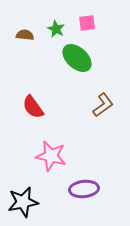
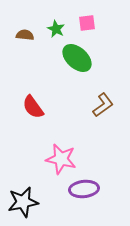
pink star: moved 10 px right, 3 px down
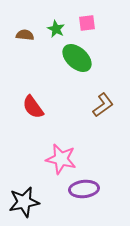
black star: moved 1 px right
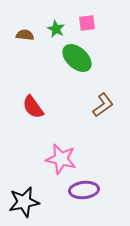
purple ellipse: moved 1 px down
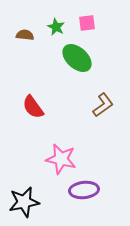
green star: moved 2 px up
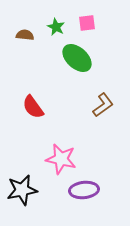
black star: moved 2 px left, 12 px up
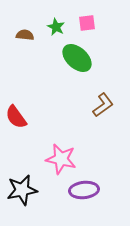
red semicircle: moved 17 px left, 10 px down
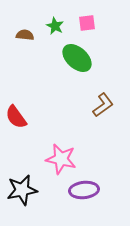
green star: moved 1 px left, 1 px up
